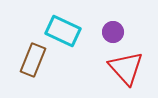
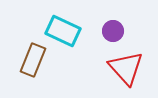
purple circle: moved 1 px up
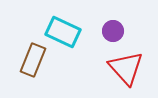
cyan rectangle: moved 1 px down
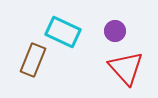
purple circle: moved 2 px right
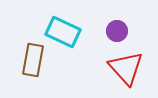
purple circle: moved 2 px right
brown rectangle: rotated 12 degrees counterclockwise
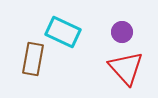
purple circle: moved 5 px right, 1 px down
brown rectangle: moved 1 px up
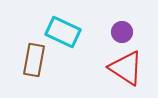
brown rectangle: moved 1 px right, 1 px down
red triangle: rotated 15 degrees counterclockwise
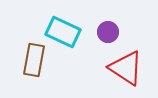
purple circle: moved 14 px left
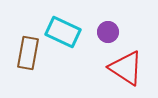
brown rectangle: moved 6 px left, 7 px up
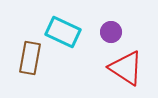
purple circle: moved 3 px right
brown rectangle: moved 2 px right, 5 px down
